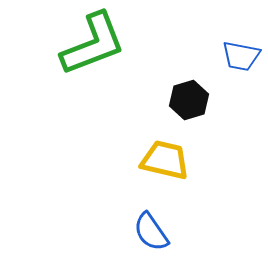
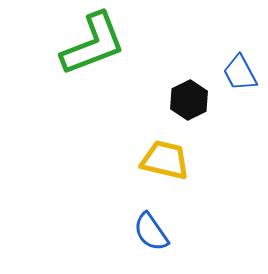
blue trapezoid: moved 1 px left, 17 px down; rotated 51 degrees clockwise
black hexagon: rotated 9 degrees counterclockwise
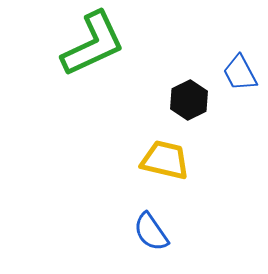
green L-shape: rotated 4 degrees counterclockwise
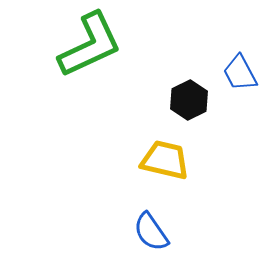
green L-shape: moved 3 px left, 1 px down
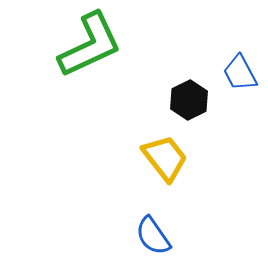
yellow trapezoid: moved 2 px up; rotated 39 degrees clockwise
blue semicircle: moved 2 px right, 4 px down
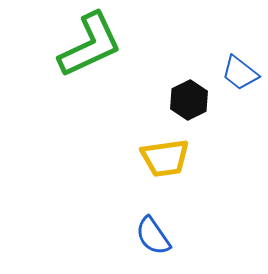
blue trapezoid: rotated 24 degrees counterclockwise
yellow trapezoid: rotated 120 degrees clockwise
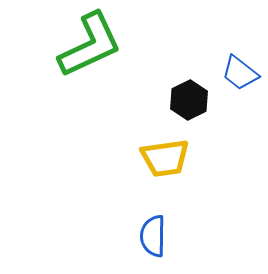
blue semicircle: rotated 36 degrees clockwise
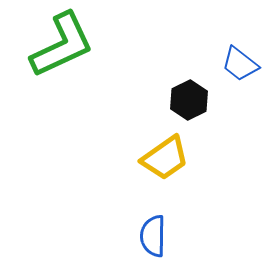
green L-shape: moved 28 px left
blue trapezoid: moved 9 px up
yellow trapezoid: rotated 27 degrees counterclockwise
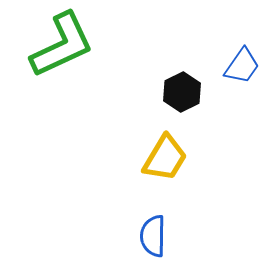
blue trapezoid: moved 2 px right, 2 px down; rotated 93 degrees counterclockwise
black hexagon: moved 7 px left, 8 px up
yellow trapezoid: rotated 24 degrees counterclockwise
